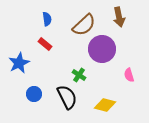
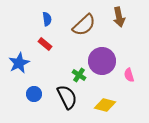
purple circle: moved 12 px down
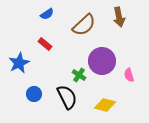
blue semicircle: moved 5 px up; rotated 64 degrees clockwise
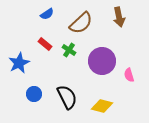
brown semicircle: moved 3 px left, 2 px up
green cross: moved 10 px left, 25 px up
yellow diamond: moved 3 px left, 1 px down
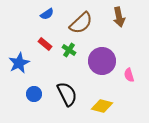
black semicircle: moved 3 px up
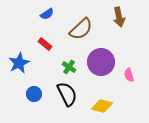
brown semicircle: moved 6 px down
green cross: moved 17 px down
purple circle: moved 1 px left, 1 px down
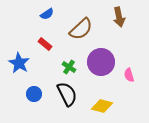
blue star: rotated 15 degrees counterclockwise
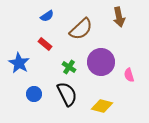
blue semicircle: moved 2 px down
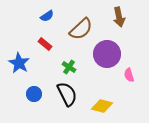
purple circle: moved 6 px right, 8 px up
